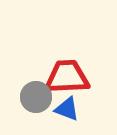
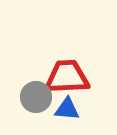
blue triangle: rotated 16 degrees counterclockwise
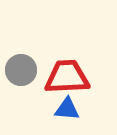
gray circle: moved 15 px left, 27 px up
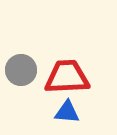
blue triangle: moved 3 px down
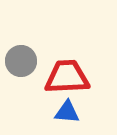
gray circle: moved 9 px up
